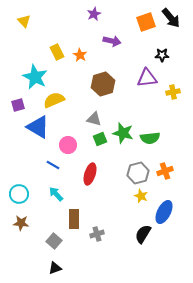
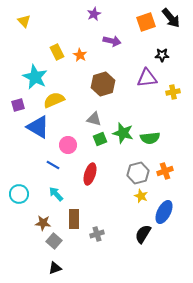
brown star: moved 22 px right
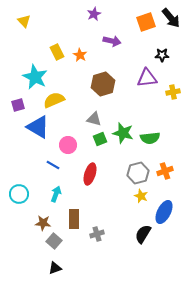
cyan arrow: rotated 63 degrees clockwise
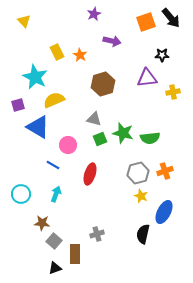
cyan circle: moved 2 px right
brown rectangle: moved 1 px right, 35 px down
brown star: moved 1 px left
black semicircle: rotated 18 degrees counterclockwise
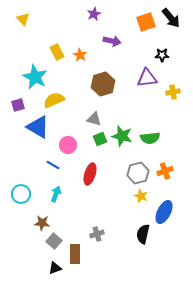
yellow triangle: moved 1 px left, 2 px up
green star: moved 1 px left, 3 px down
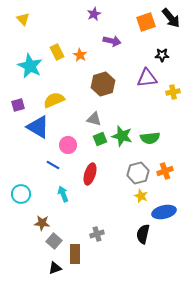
cyan star: moved 5 px left, 11 px up
cyan arrow: moved 7 px right; rotated 42 degrees counterclockwise
blue ellipse: rotated 50 degrees clockwise
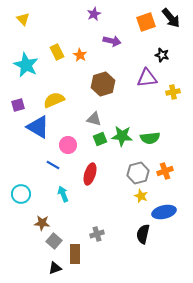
black star: rotated 16 degrees clockwise
cyan star: moved 4 px left, 1 px up
green star: rotated 10 degrees counterclockwise
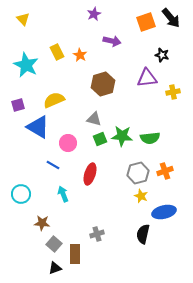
pink circle: moved 2 px up
gray square: moved 3 px down
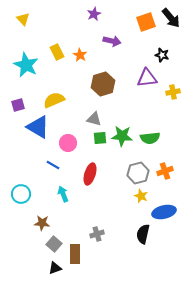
green square: moved 1 px up; rotated 16 degrees clockwise
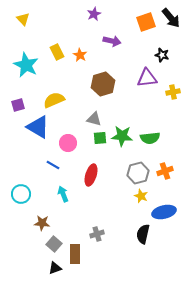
red ellipse: moved 1 px right, 1 px down
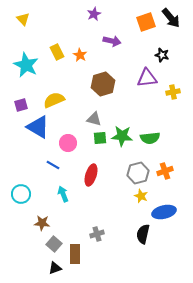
purple square: moved 3 px right
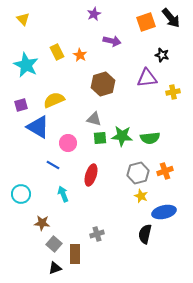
black semicircle: moved 2 px right
